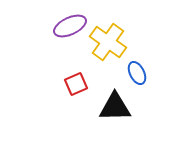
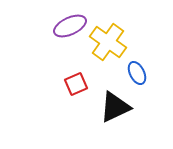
black triangle: rotated 24 degrees counterclockwise
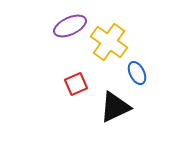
yellow cross: moved 1 px right
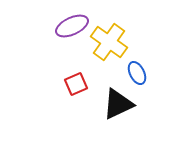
purple ellipse: moved 2 px right
black triangle: moved 3 px right, 3 px up
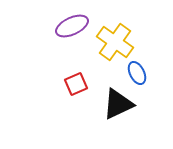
yellow cross: moved 6 px right
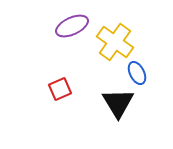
red square: moved 16 px left, 5 px down
black triangle: moved 1 px up; rotated 36 degrees counterclockwise
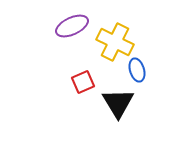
yellow cross: rotated 9 degrees counterclockwise
blue ellipse: moved 3 px up; rotated 10 degrees clockwise
red square: moved 23 px right, 7 px up
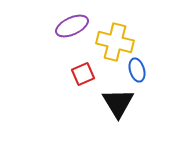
yellow cross: rotated 12 degrees counterclockwise
red square: moved 8 px up
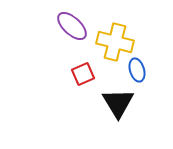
purple ellipse: rotated 68 degrees clockwise
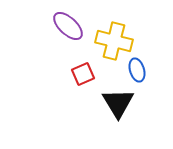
purple ellipse: moved 4 px left
yellow cross: moved 1 px left, 1 px up
